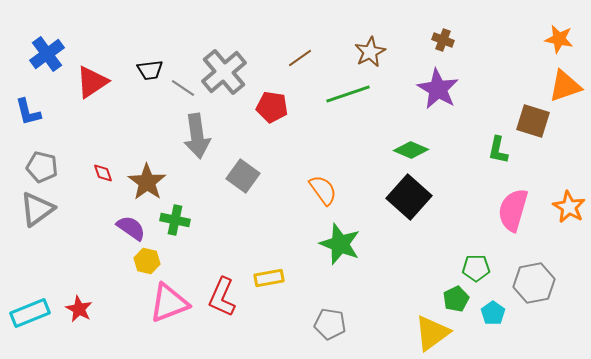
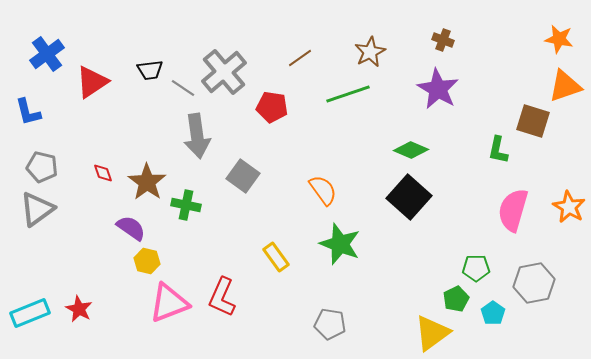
green cross at (175, 220): moved 11 px right, 15 px up
yellow rectangle at (269, 278): moved 7 px right, 21 px up; rotated 64 degrees clockwise
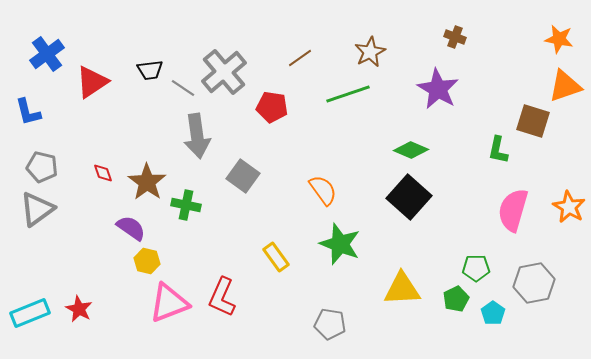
brown cross at (443, 40): moved 12 px right, 3 px up
yellow triangle at (432, 333): moved 30 px left, 44 px up; rotated 33 degrees clockwise
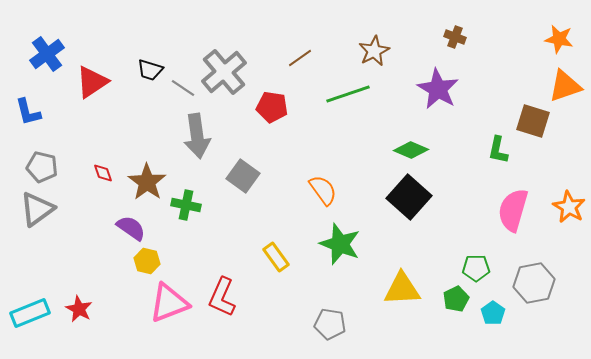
brown star at (370, 52): moved 4 px right, 1 px up
black trapezoid at (150, 70): rotated 24 degrees clockwise
